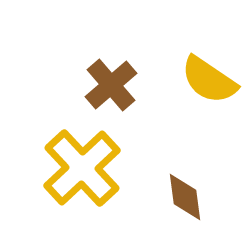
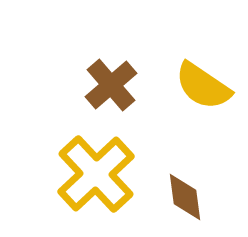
yellow semicircle: moved 6 px left, 6 px down
yellow cross: moved 14 px right, 6 px down
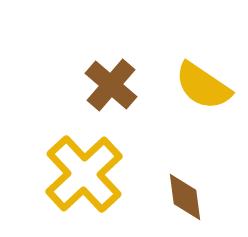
brown cross: rotated 8 degrees counterclockwise
yellow cross: moved 12 px left
